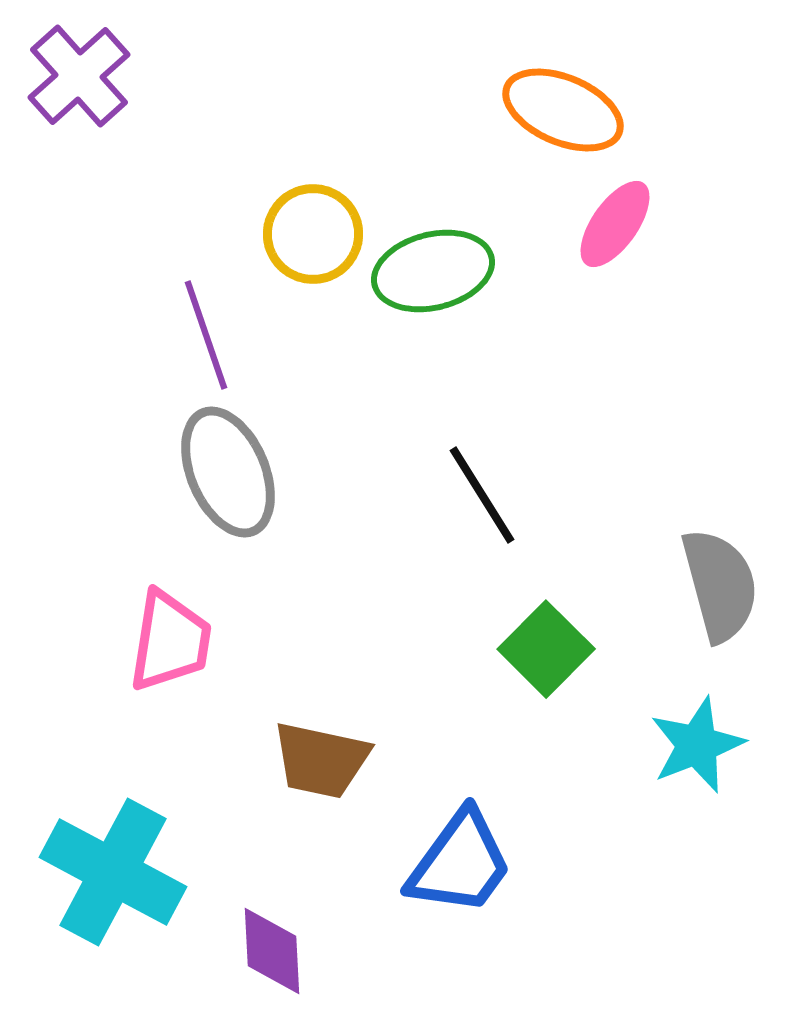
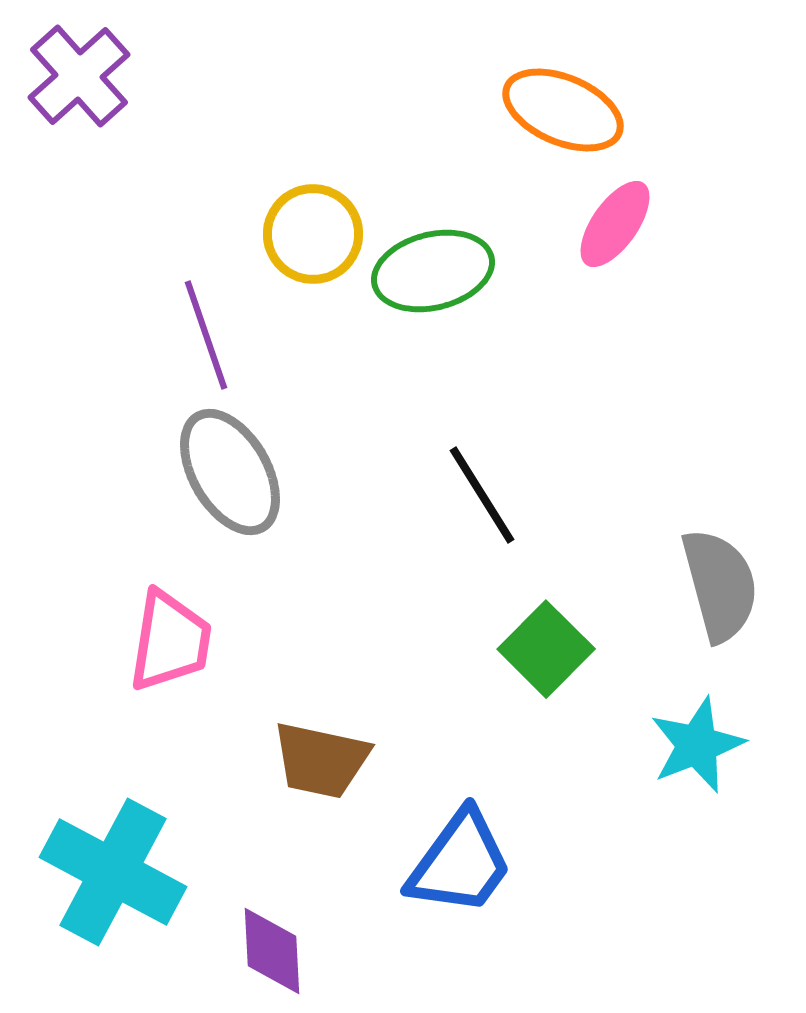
gray ellipse: moved 2 px right; rotated 7 degrees counterclockwise
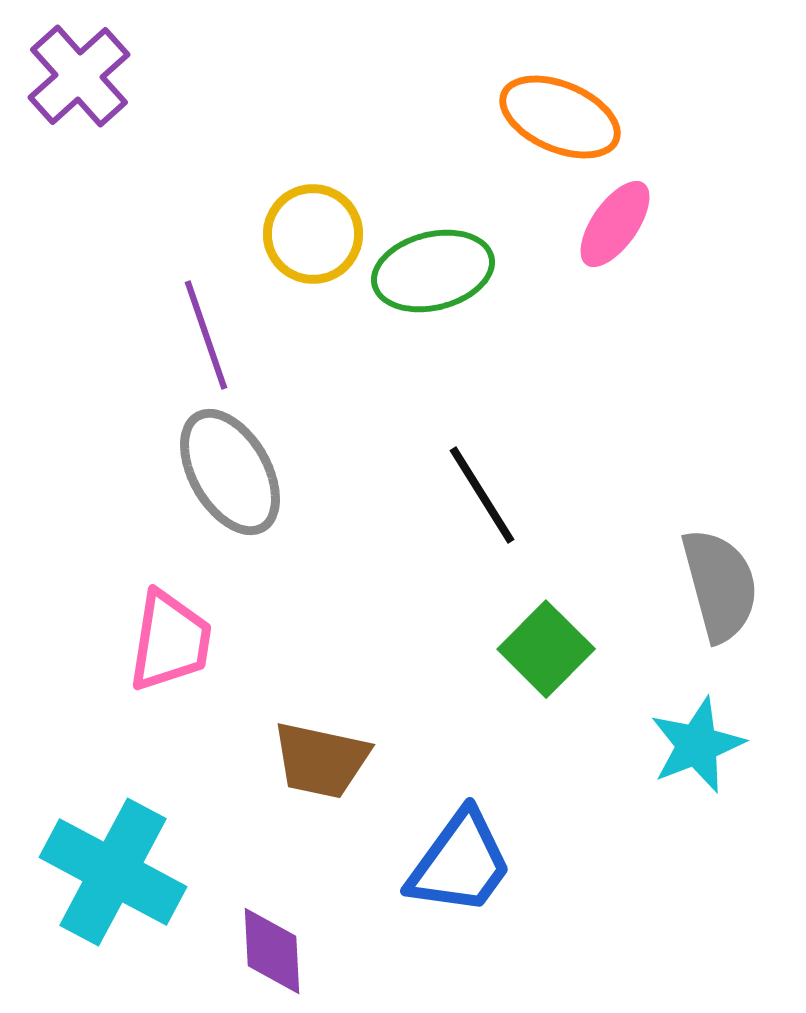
orange ellipse: moved 3 px left, 7 px down
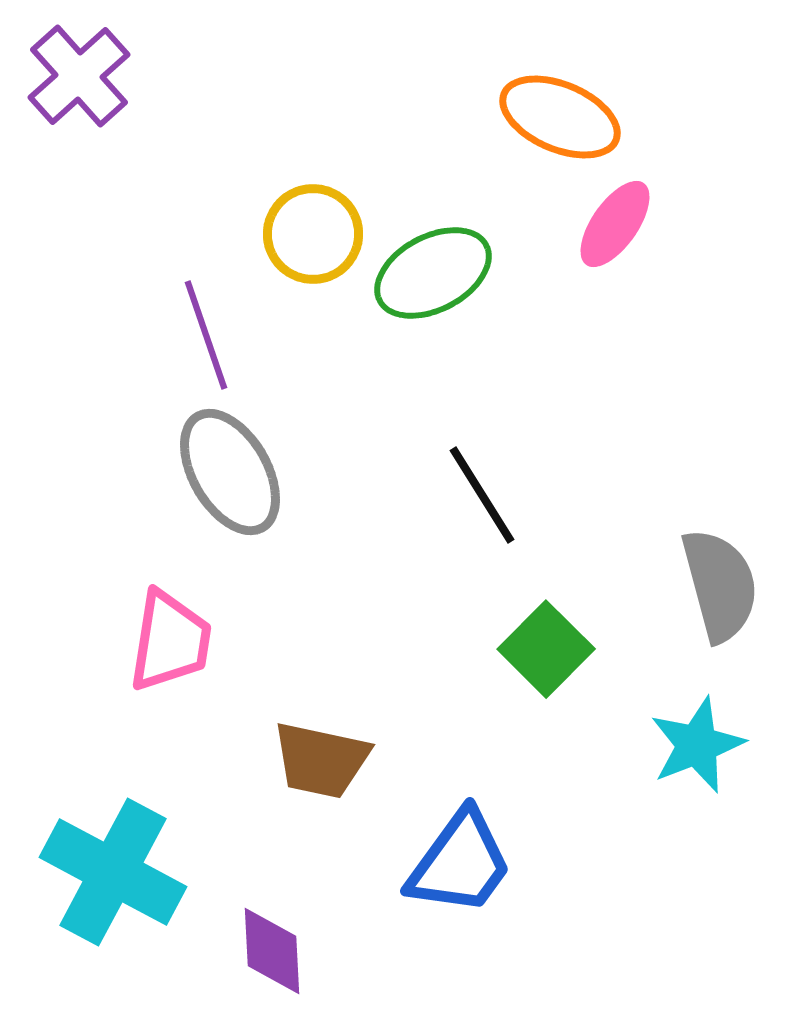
green ellipse: moved 2 px down; rotated 14 degrees counterclockwise
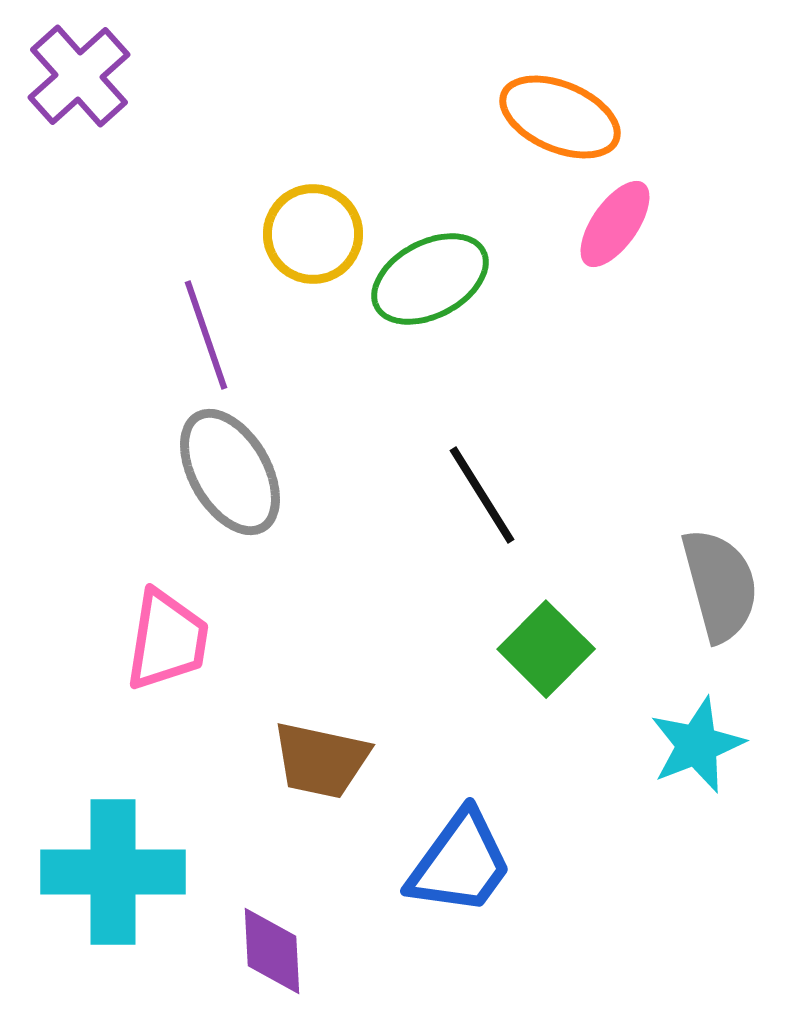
green ellipse: moved 3 px left, 6 px down
pink trapezoid: moved 3 px left, 1 px up
cyan cross: rotated 28 degrees counterclockwise
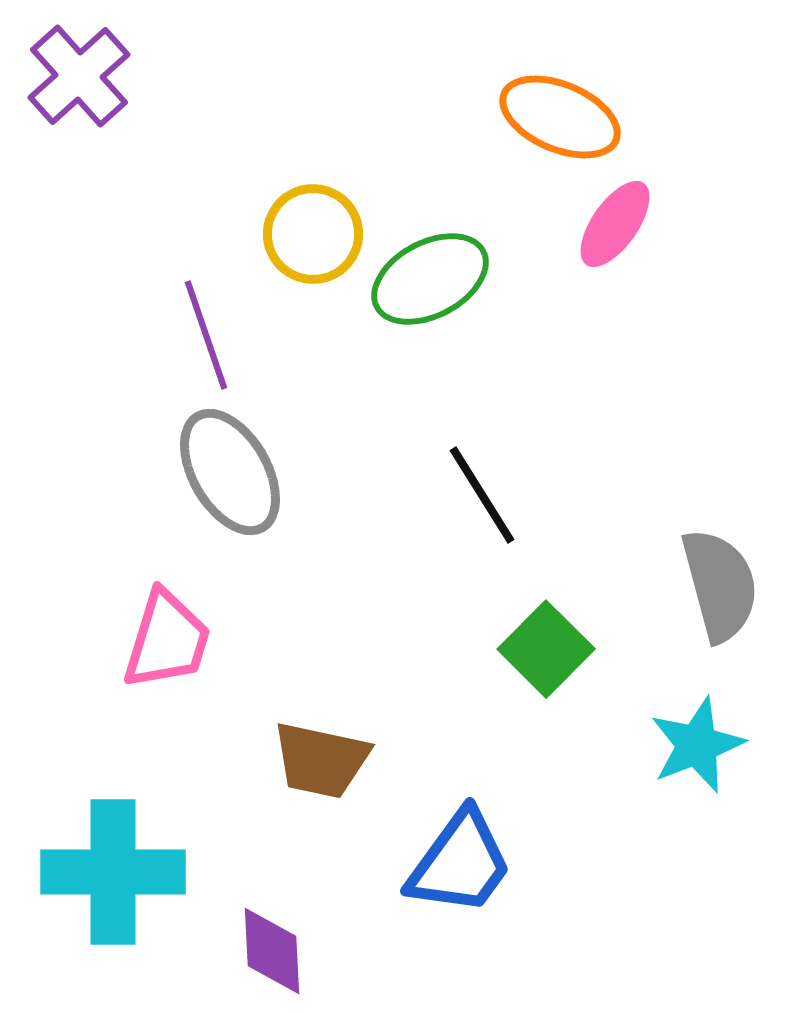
pink trapezoid: rotated 8 degrees clockwise
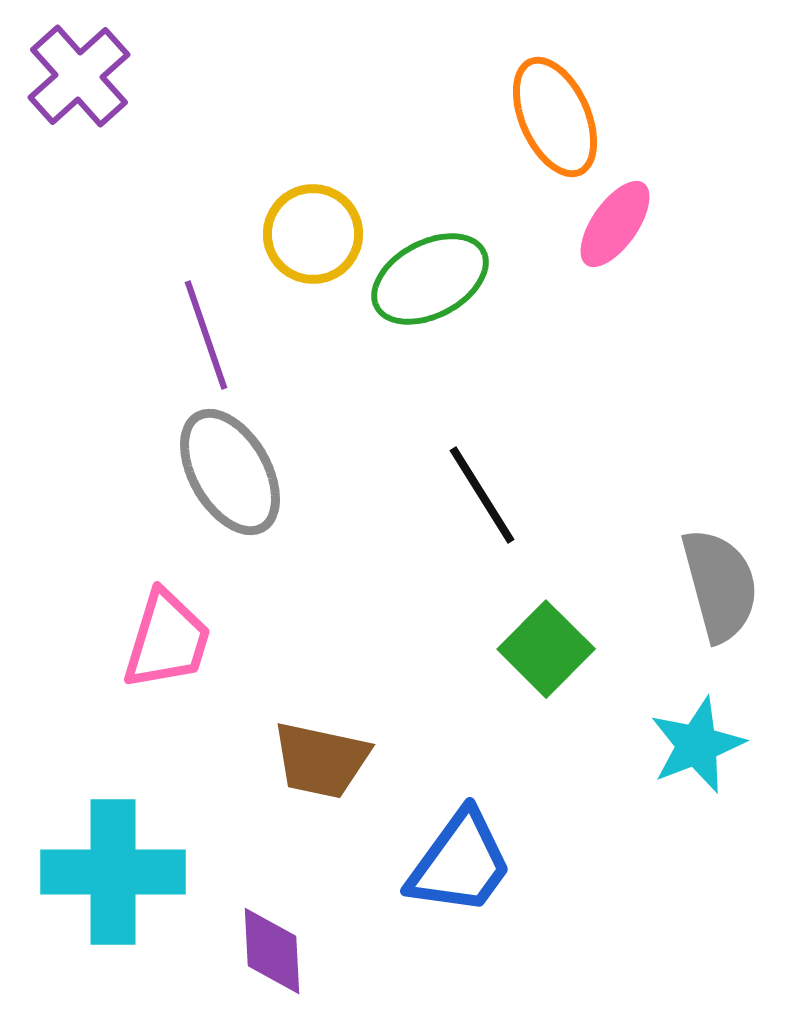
orange ellipse: moved 5 px left; rotated 43 degrees clockwise
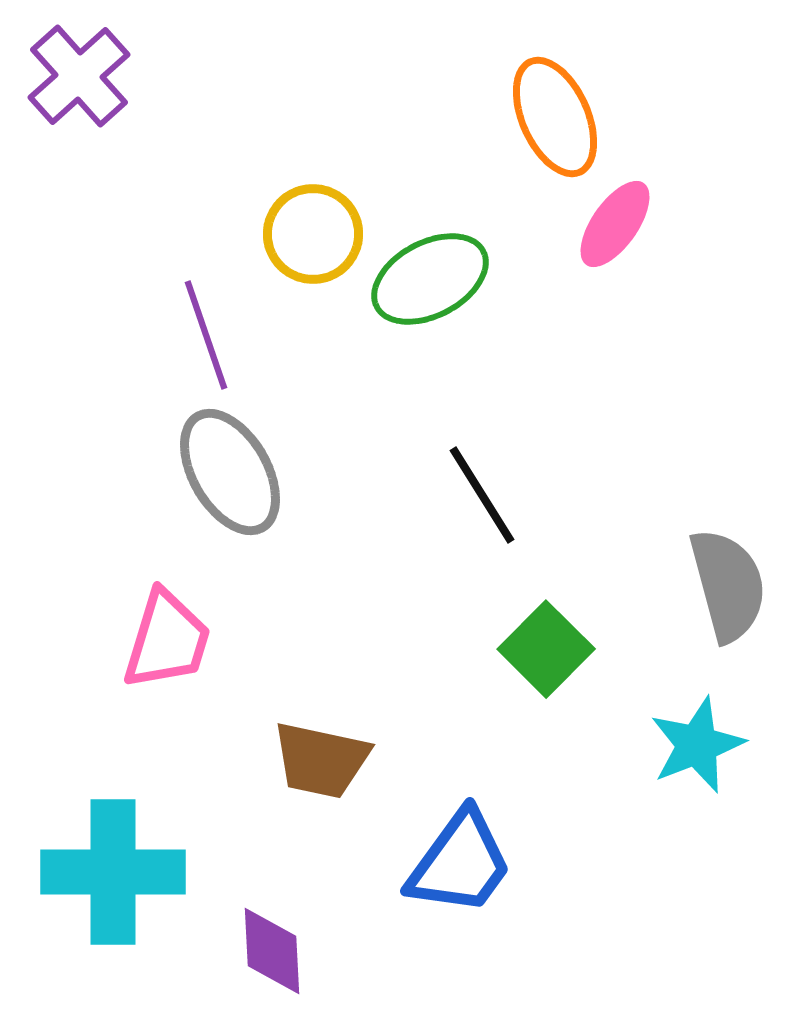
gray semicircle: moved 8 px right
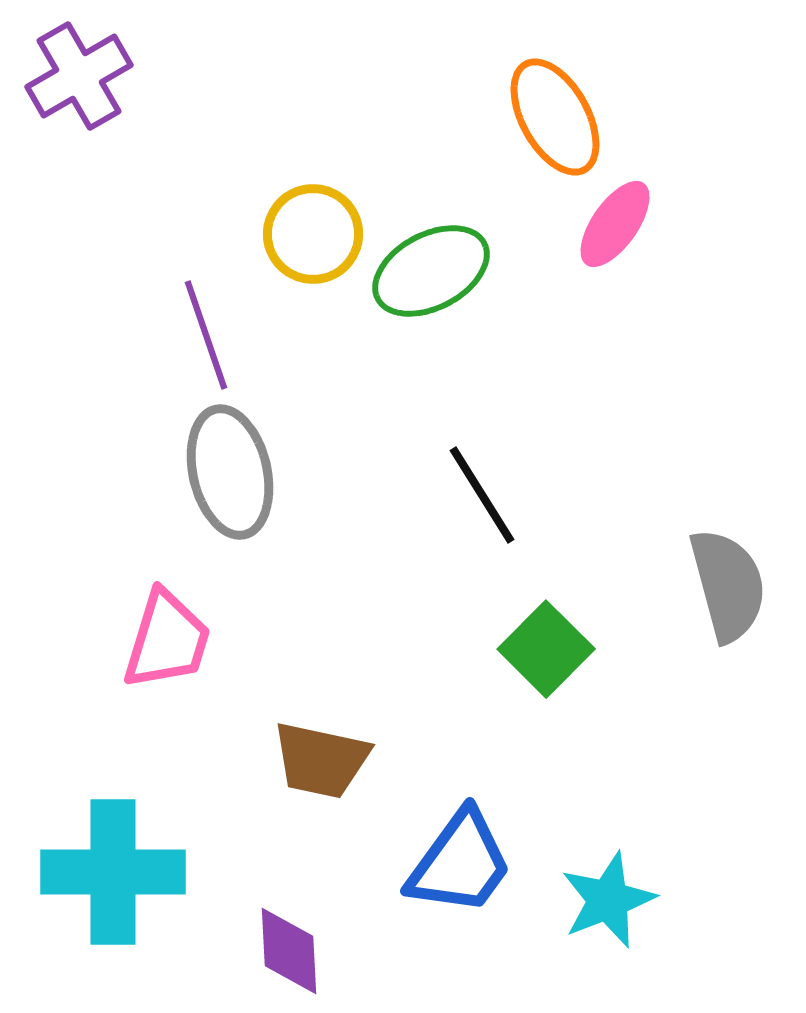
purple cross: rotated 12 degrees clockwise
orange ellipse: rotated 5 degrees counterclockwise
green ellipse: moved 1 px right, 8 px up
gray ellipse: rotated 17 degrees clockwise
cyan star: moved 89 px left, 155 px down
purple diamond: moved 17 px right
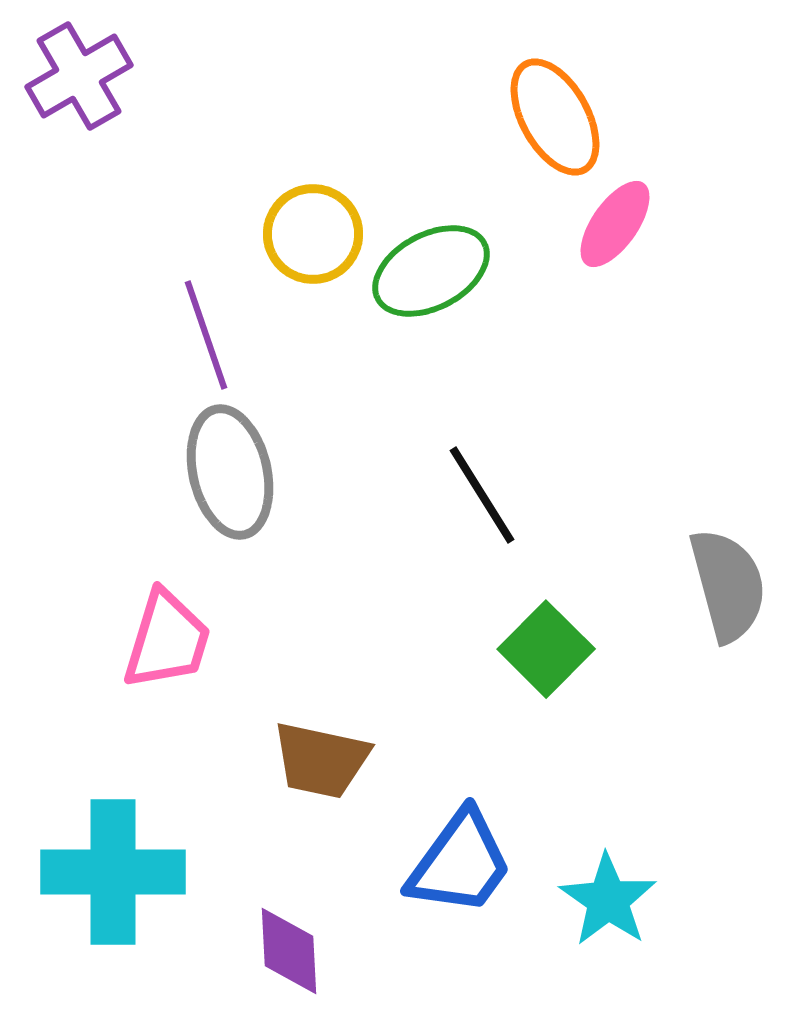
cyan star: rotated 16 degrees counterclockwise
